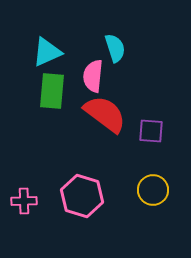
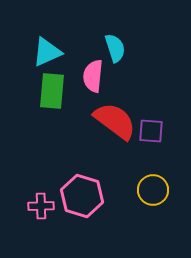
red semicircle: moved 10 px right, 7 px down
pink cross: moved 17 px right, 5 px down
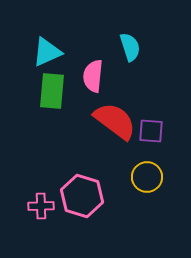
cyan semicircle: moved 15 px right, 1 px up
yellow circle: moved 6 px left, 13 px up
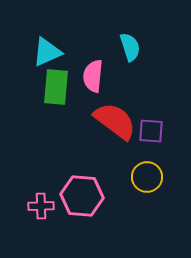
green rectangle: moved 4 px right, 4 px up
pink hexagon: rotated 12 degrees counterclockwise
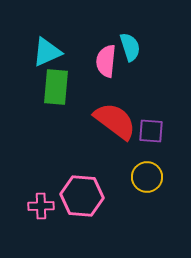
pink semicircle: moved 13 px right, 15 px up
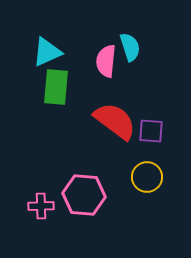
pink hexagon: moved 2 px right, 1 px up
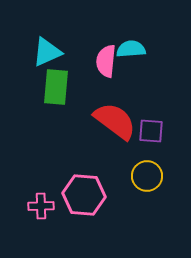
cyan semicircle: moved 1 px right, 2 px down; rotated 76 degrees counterclockwise
yellow circle: moved 1 px up
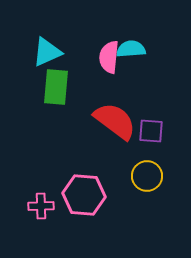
pink semicircle: moved 3 px right, 4 px up
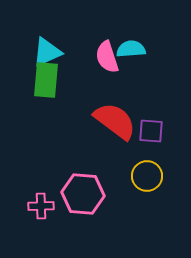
pink semicircle: moved 2 px left; rotated 24 degrees counterclockwise
green rectangle: moved 10 px left, 7 px up
pink hexagon: moved 1 px left, 1 px up
